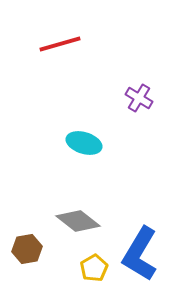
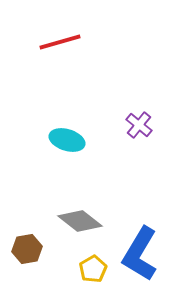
red line: moved 2 px up
purple cross: moved 27 px down; rotated 8 degrees clockwise
cyan ellipse: moved 17 px left, 3 px up
gray diamond: moved 2 px right
yellow pentagon: moved 1 px left, 1 px down
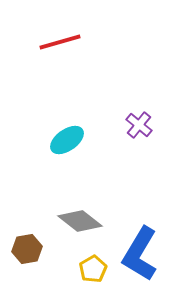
cyan ellipse: rotated 52 degrees counterclockwise
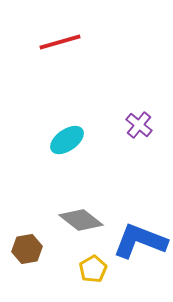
gray diamond: moved 1 px right, 1 px up
blue L-shape: moved 13 px up; rotated 80 degrees clockwise
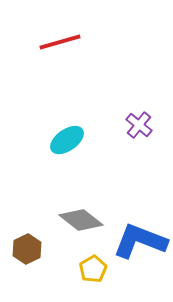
brown hexagon: rotated 16 degrees counterclockwise
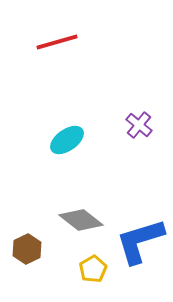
red line: moved 3 px left
blue L-shape: rotated 38 degrees counterclockwise
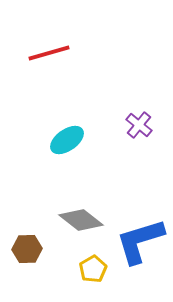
red line: moved 8 px left, 11 px down
brown hexagon: rotated 24 degrees clockwise
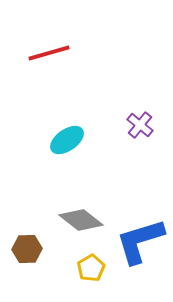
purple cross: moved 1 px right
yellow pentagon: moved 2 px left, 1 px up
